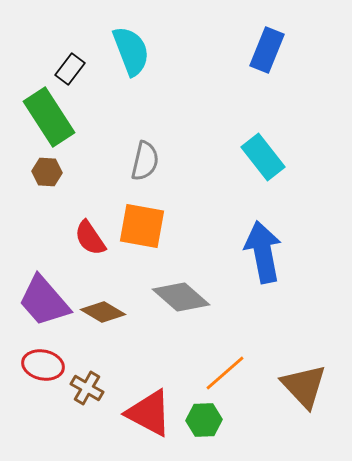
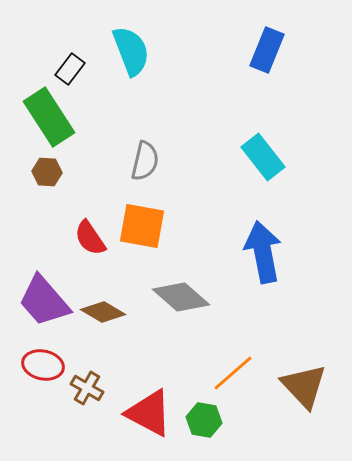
orange line: moved 8 px right
green hexagon: rotated 12 degrees clockwise
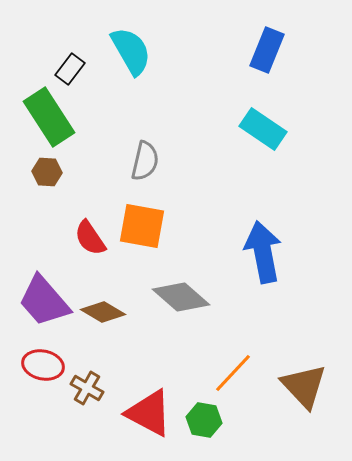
cyan semicircle: rotated 9 degrees counterclockwise
cyan rectangle: moved 28 px up; rotated 18 degrees counterclockwise
orange line: rotated 6 degrees counterclockwise
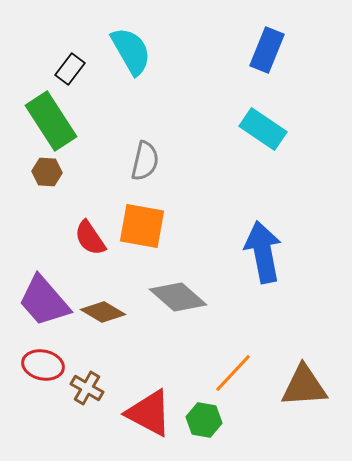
green rectangle: moved 2 px right, 4 px down
gray diamond: moved 3 px left
brown triangle: rotated 51 degrees counterclockwise
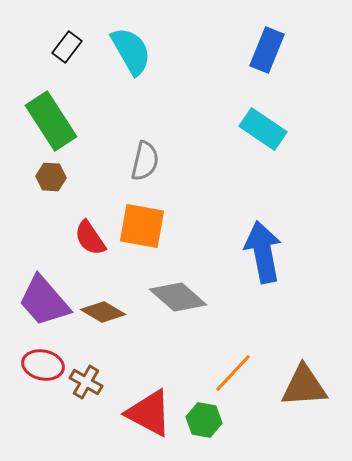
black rectangle: moved 3 px left, 22 px up
brown hexagon: moved 4 px right, 5 px down
brown cross: moved 1 px left, 6 px up
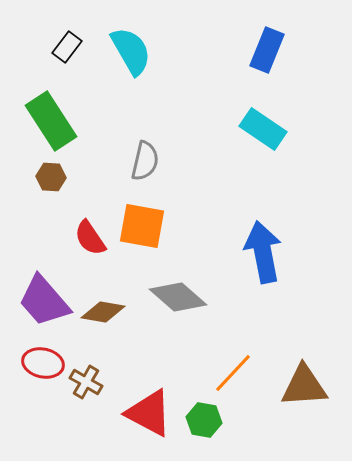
brown diamond: rotated 21 degrees counterclockwise
red ellipse: moved 2 px up
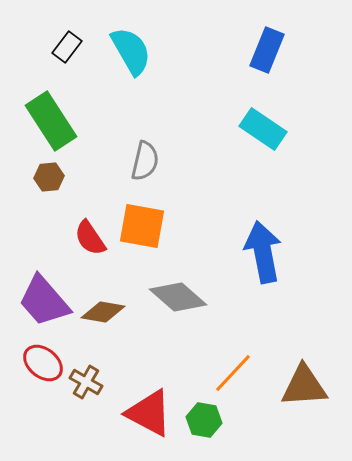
brown hexagon: moved 2 px left; rotated 8 degrees counterclockwise
red ellipse: rotated 27 degrees clockwise
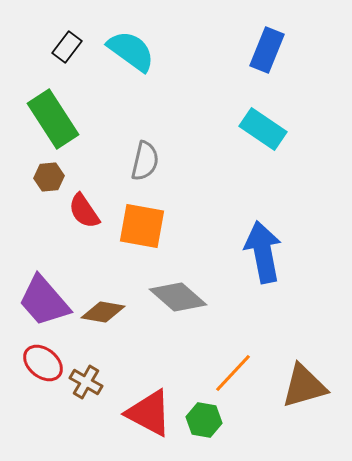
cyan semicircle: rotated 24 degrees counterclockwise
green rectangle: moved 2 px right, 2 px up
red semicircle: moved 6 px left, 27 px up
brown triangle: rotated 12 degrees counterclockwise
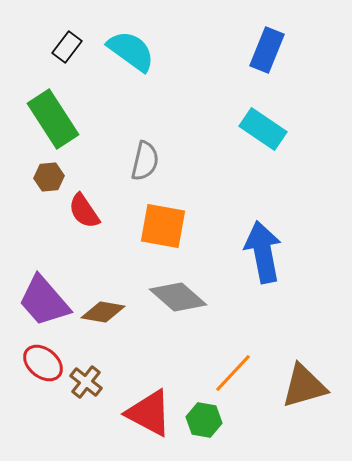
orange square: moved 21 px right
brown cross: rotated 8 degrees clockwise
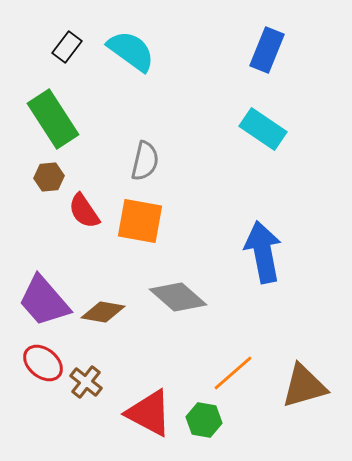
orange square: moved 23 px left, 5 px up
orange line: rotated 6 degrees clockwise
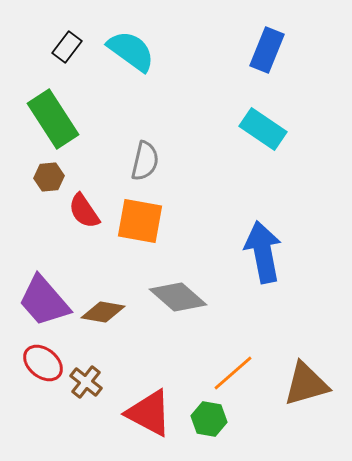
brown triangle: moved 2 px right, 2 px up
green hexagon: moved 5 px right, 1 px up
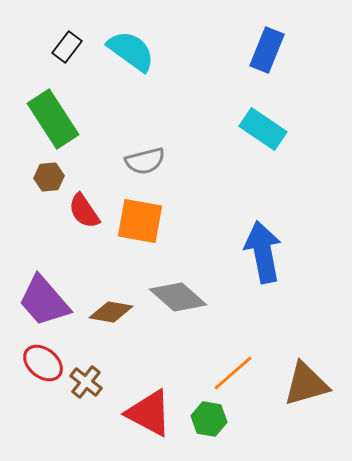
gray semicircle: rotated 63 degrees clockwise
brown diamond: moved 8 px right
